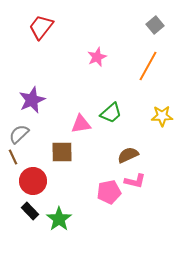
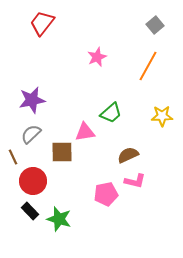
red trapezoid: moved 1 px right, 4 px up
purple star: rotated 12 degrees clockwise
pink triangle: moved 4 px right, 8 px down
gray semicircle: moved 12 px right
pink pentagon: moved 3 px left, 2 px down
green star: rotated 20 degrees counterclockwise
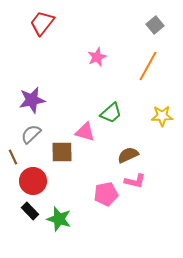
pink triangle: rotated 25 degrees clockwise
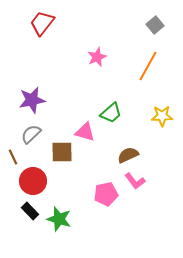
pink L-shape: rotated 40 degrees clockwise
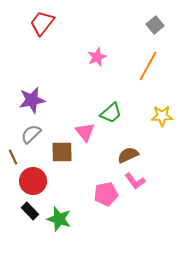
pink triangle: rotated 35 degrees clockwise
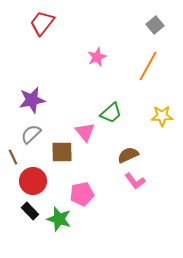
pink pentagon: moved 24 px left
